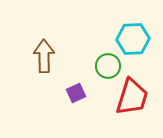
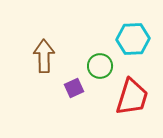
green circle: moved 8 px left
purple square: moved 2 px left, 5 px up
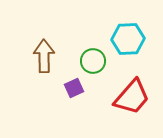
cyan hexagon: moved 5 px left
green circle: moved 7 px left, 5 px up
red trapezoid: rotated 24 degrees clockwise
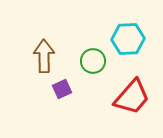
purple square: moved 12 px left, 1 px down
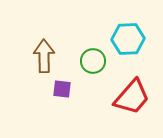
purple square: rotated 30 degrees clockwise
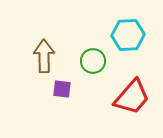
cyan hexagon: moved 4 px up
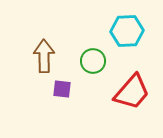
cyan hexagon: moved 1 px left, 4 px up
red trapezoid: moved 5 px up
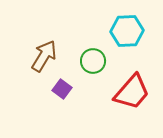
brown arrow: rotated 32 degrees clockwise
purple square: rotated 30 degrees clockwise
